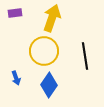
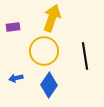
purple rectangle: moved 2 px left, 14 px down
blue arrow: rotated 96 degrees clockwise
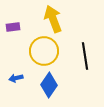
yellow arrow: moved 1 px right, 1 px down; rotated 40 degrees counterclockwise
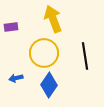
purple rectangle: moved 2 px left
yellow circle: moved 2 px down
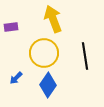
blue arrow: rotated 32 degrees counterclockwise
blue diamond: moved 1 px left
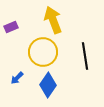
yellow arrow: moved 1 px down
purple rectangle: rotated 16 degrees counterclockwise
yellow circle: moved 1 px left, 1 px up
blue arrow: moved 1 px right
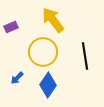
yellow arrow: rotated 16 degrees counterclockwise
